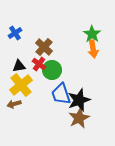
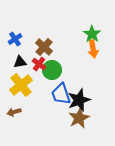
blue cross: moved 6 px down
black triangle: moved 1 px right, 4 px up
brown arrow: moved 8 px down
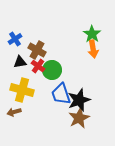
brown cross: moved 7 px left, 3 px down; rotated 12 degrees counterclockwise
red cross: moved 1 px left, 2 px down
yellow cross: moved 1 px right, 5 px down; rotated 35 degrees counterclockwise
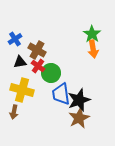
green circle: moved 1 px left, 3 px down
blue trapezoid: rotated 10 degrees clockwise
brown arrow: rotated 64 degrees counterclockwise
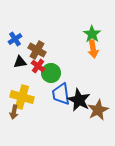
yellow cross: moved 7 px down
black star: rotated 25 degrees counterclockwise
brown star: moved 19 px right, 8 px up
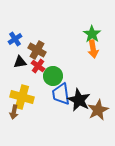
green circle: moved 2 px right, 3 px down
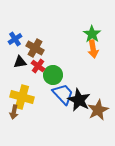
brown cross: moved 2 px left, 2 px up
green circle: moved 1 px up
blue trapezoid: moved 2 px right; rotated 145 degrees clockwise
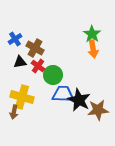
blue trapezoid: rotated 45 degrees counterclockwise
brown star: rotated 20 degrees clockwise
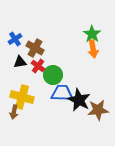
blue trapezoid: moved 1 px left, 1 px up
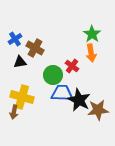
orange arrow: moved 2 px left, 4 px down
red cross: moved 34 px right
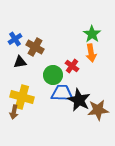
brown cross: moved 1 px up
